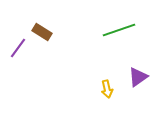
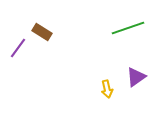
green line: moved 9 px right, 2 px up
purple triangle: moved 2 px left
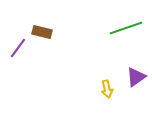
green line: moved 2 px left
brown rectangle: rotated 18 degrees counterclockwise
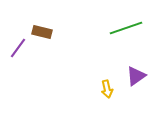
purple triangle: moved 1 px up
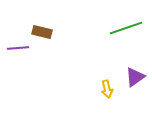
purple line: rotated 50 degrees clockwise
purple triangle: moved 1 px left, 1 px down
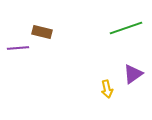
purple triangle: moved 2 px left, 3 px up
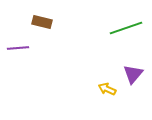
brown rectangle: moved 10 px up
purple triangle: rotated 15 degrees counterclockwise
yellow arrow: rotated 126 degrees clockwise
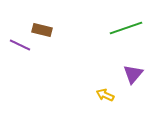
brown rectangle: moved 8 px down
purple line: moved 2 px right, 3 px up; rotated 30 degrees clockwise
yellow arrow: moved 2 px left, 6 px down
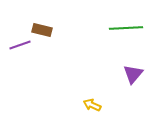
green line: rotated 16 degrees clockwise
purple line: rotated 45 degrees counterclockwise
yellow arrow: moved 13 px left, 10 px down
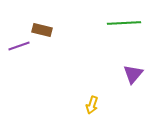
green line: moved 2 px left, 5 px up
purple line: moved 1 px left, 1 px down
yellow arrow: rotated 96 degrees counterclockwise
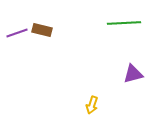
purple line: moved 2 px left, 13 px up
purple triangle: rotated 35 degrees clockwise
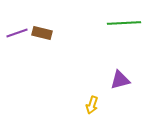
brown rectangle: moved 3 px down
purple triangle: moved 13 px left, 6 px down
